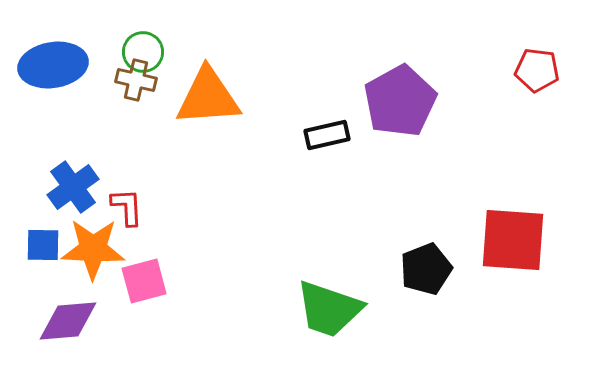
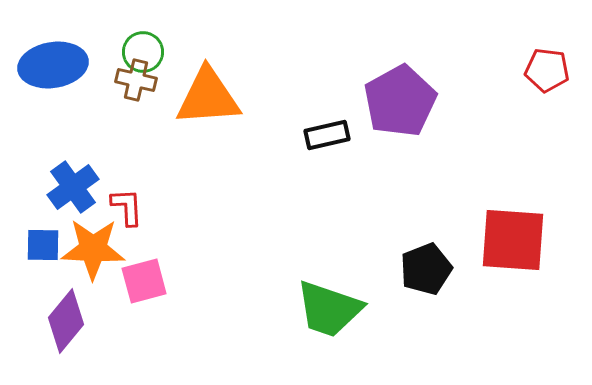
red pentagon: moved 10 px right
purple diamond: moved 2 px left; rotated 46 degrees counterclockwise
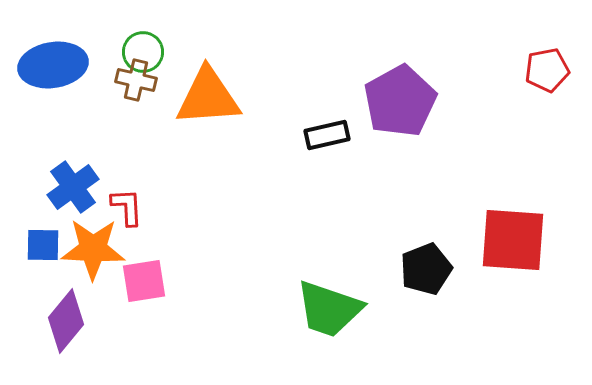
red pentagon: rotated 18 degrees counterclockwise
pink square: rotated 6 degrees clockwise
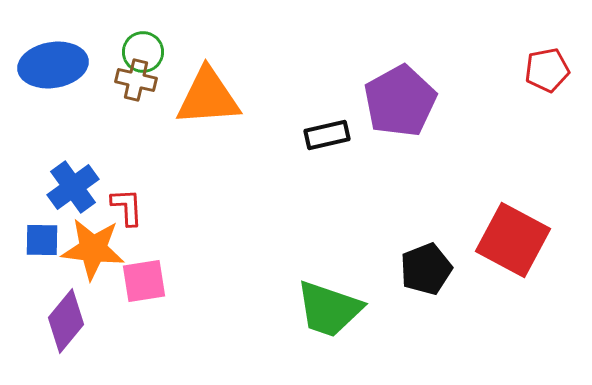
red square: rotated 24 degrees clockwise
blue square: moved 1 px left, 5 px up
orange star: rotated 4 degrees clockwise
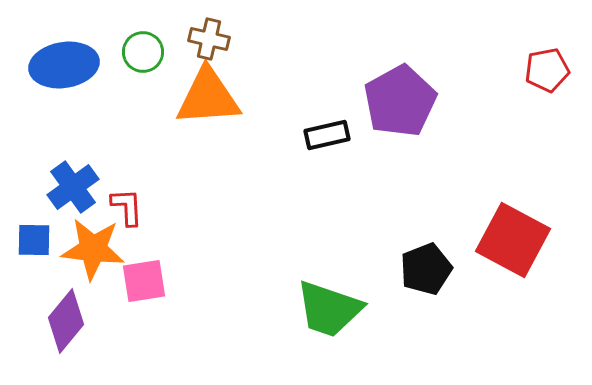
blue ellipse: moved 11 px right
brown cross: moved 73 px right, 41 px up
blue square: moved 8 px left
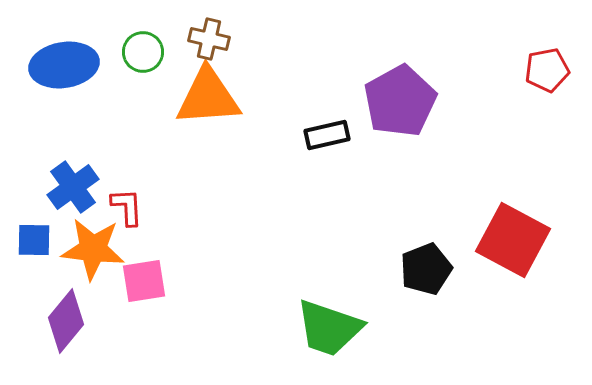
green trapezoid: moved 19 px down
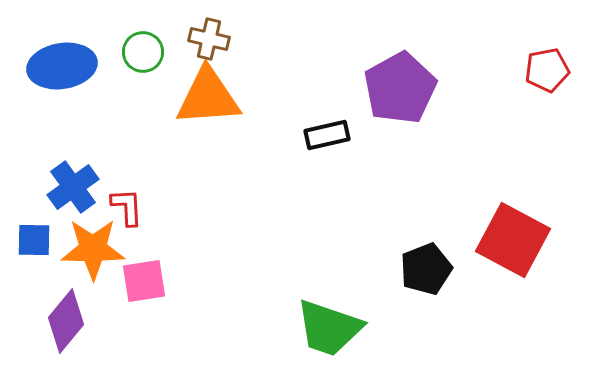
blue ellipse: moved 2 px left, 1 px down
purple pentagon: moved 13 px up
orange star: rotated 6 degrees counterclockwise
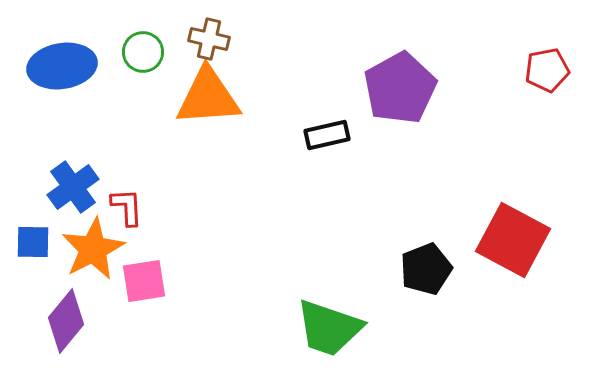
blue square: moved 1 px left, 2 px down
orange star: rotated 28 degrees counterclockwise
